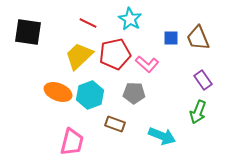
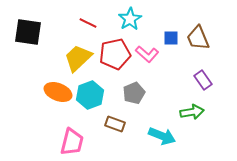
cyan star: rotated 10 degrees clockwise
yellow trapezoid: moved 1 px left, 2 px down
pink L-shape: moved 10 px up
gray pentagon: rotated 25 degrees counterclockwise
green arrow: moved 6 px left; rotated 120 degrees counterclockwise
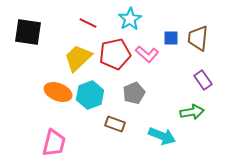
brown trapezoid: rotated 28 degrees clockwise
pink trapezoid: moved 18 px left, 1 px down
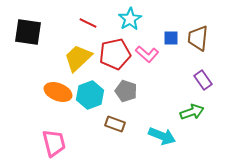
gray pentagon: moved 8 px left, 2 px up; rotated 30 degrees counterclockwise
green arrow: rotated 10 degrees counterclockwise
pink trapezoid: rotated 28 degrees counterclockwise
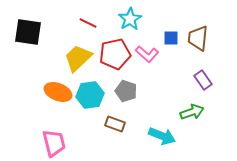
cyan hexagon: rotated 12 degrees clockwise
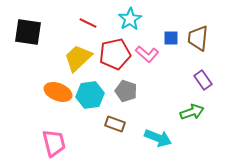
cyan arrow: moved 4 px left, 2 px down
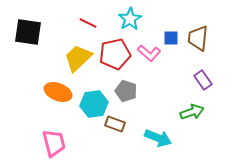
pink L-shape: moved 2 px right, 1 px up
cyan hexagon: moved 4 px right, 9 px down
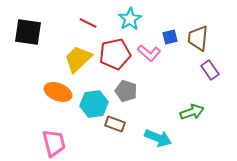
blue square: moved 1 px left, 1 px up; rotated 14 degrees counterclockwise
yellow trapezoid: moved 1 px down
purple rectangle: moved 7 px right, 10 px up
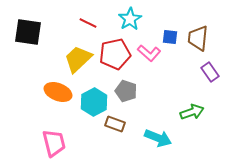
blue square: rotated 21 degrees clockwise
purple rectangle: moved 2 px down
cyan hexagon: moved 2 px up; rotated 20 degrees counterclockwise
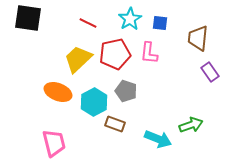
black square: moved 14 px up
blue square: moved 10 px left, 14 px up
pink L-shape: rotated 55 degrees clockwise
green arrow: moved 1 px left, 13 px down
cyan arrow: moved 1 px down
